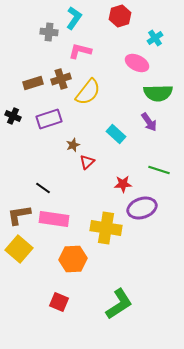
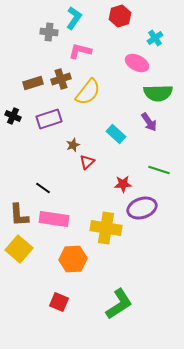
brown L-shape: rotated 85 degrees counterclockwise
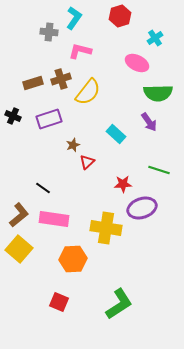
brown L-shape: rotated 125 degrees counterclockwise
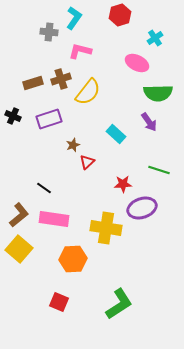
red hexagon: moved 1 px up
black line: moved 1 px right
